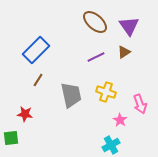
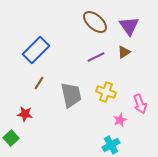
brown line: moved 1 px right, 3 px down
pink star: rotated 16 degrees clockwise
green square: rotated 35 degrees counterclockwise
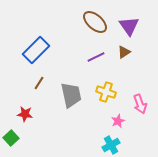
pink star: moved 2 px left, 1 px down
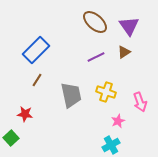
brown line: moved 2 px left, 3 px up
pink arrow: moved 2 px up
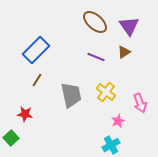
purple line: rotated 48 degrees clockwise
yellow cross: rotated 18 degrees clockwise
pink arrow: moved 1 px down
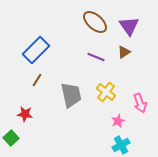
cyan cross: moved 10 px right
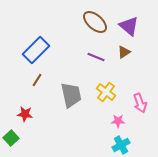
purple triangle: rotated 15 degrees counterclockwise
pink star: rotated 24 degrees clockwise
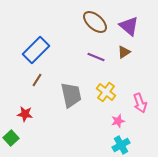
pink star: rotated 16 degrees counterclockwise
